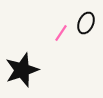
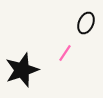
pink line: moved 4 px right, 20 px down
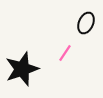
black star: moved 1 px up
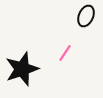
black ellipse: moved 7 px up
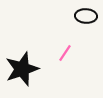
black ellipse: rotated 70 degrees clockwise
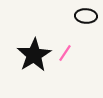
black star: moved 12 px right, 14 px up; rotated 12 degrees counterclockwise
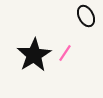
black ellipse: rotated 60 degrees clockwise
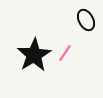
black ellipse: moved 4 px down
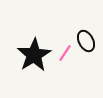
black ellipse: moved 21 px down
